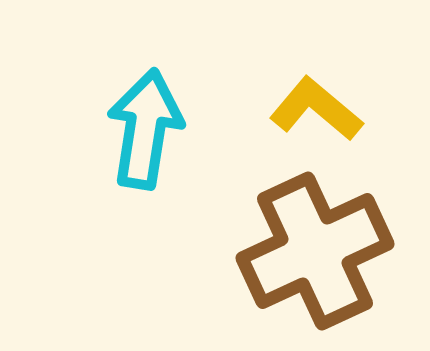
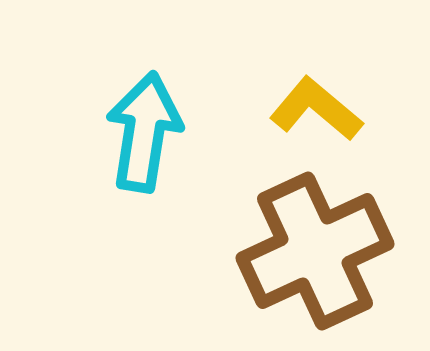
cyan arrow: moved 1 px left, 3 px down
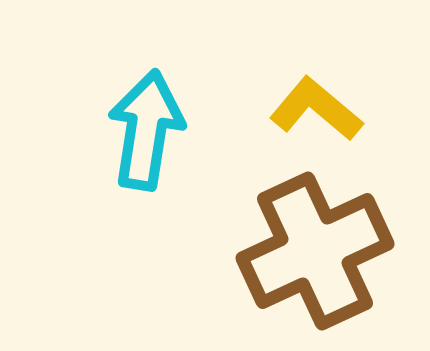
cyan arrow: moved 2 px right, 2 px up
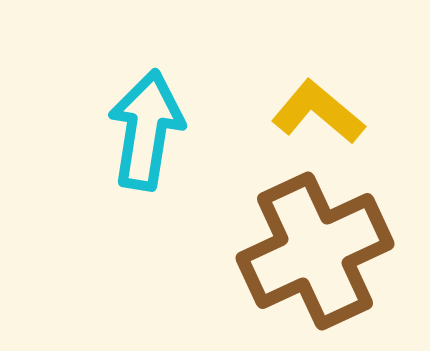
yellow L-shape: moved 2 px right, 3 px down
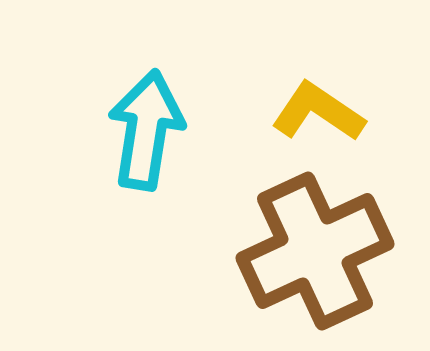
yellow L-shape: rotated 6 degrees counterclockwise
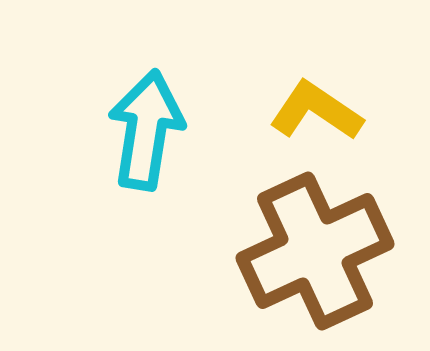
yellow L-shape: moved 2 px left, 1 px up
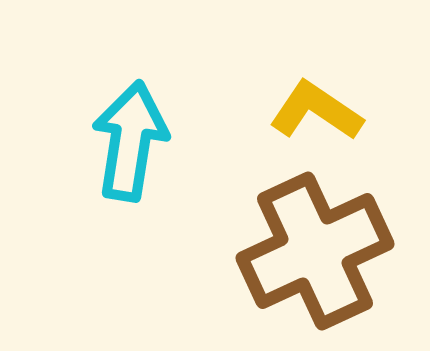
cyan arrow: moved 16 px left, 11 px down
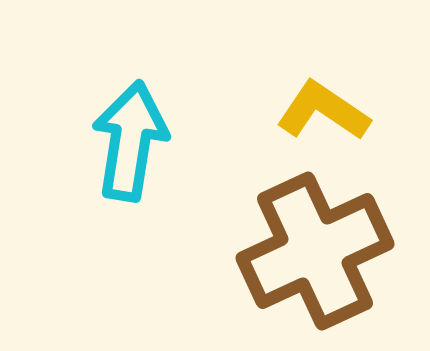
yellow L-shape: moved 7 px right
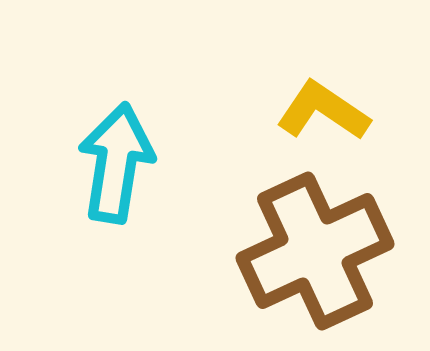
cyan arrow: moved 14 px left, 22 px down
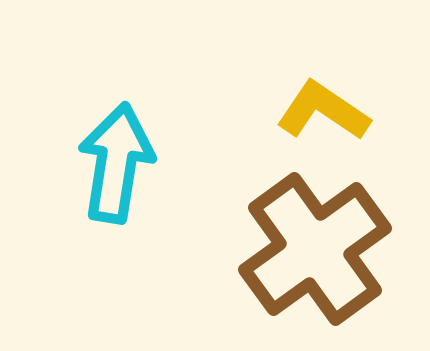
brown cross: moved 2 px up; rotated 11 degrees counterclockwise
